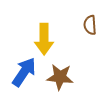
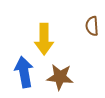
brown semicircle: moved 2 px right, 1 px down
blue arrow: rotated 44 degrees counterclockwise
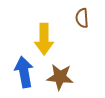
brown semicircle: moved 10 px left, 8 px up
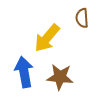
yellow arrow: moved 3 px right, 1 px up; rotated 40 degrees clockwise
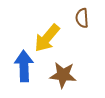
blue arrow: moved 6 px up; rotated 8 degrees clockwise
brown star: moved 3 px right, 2 px up
